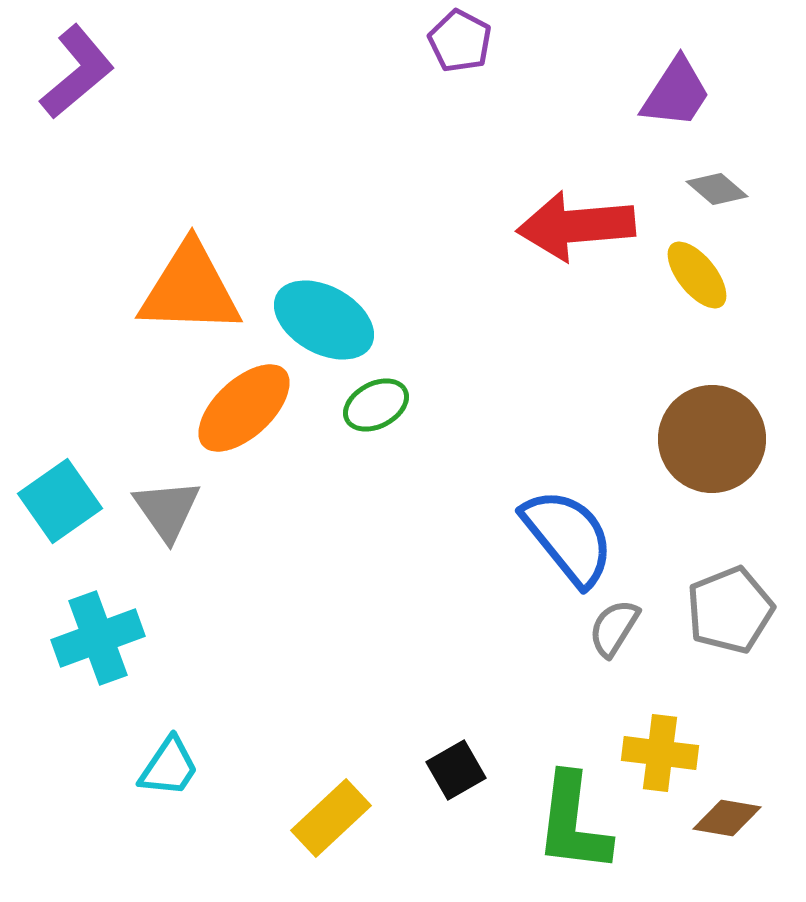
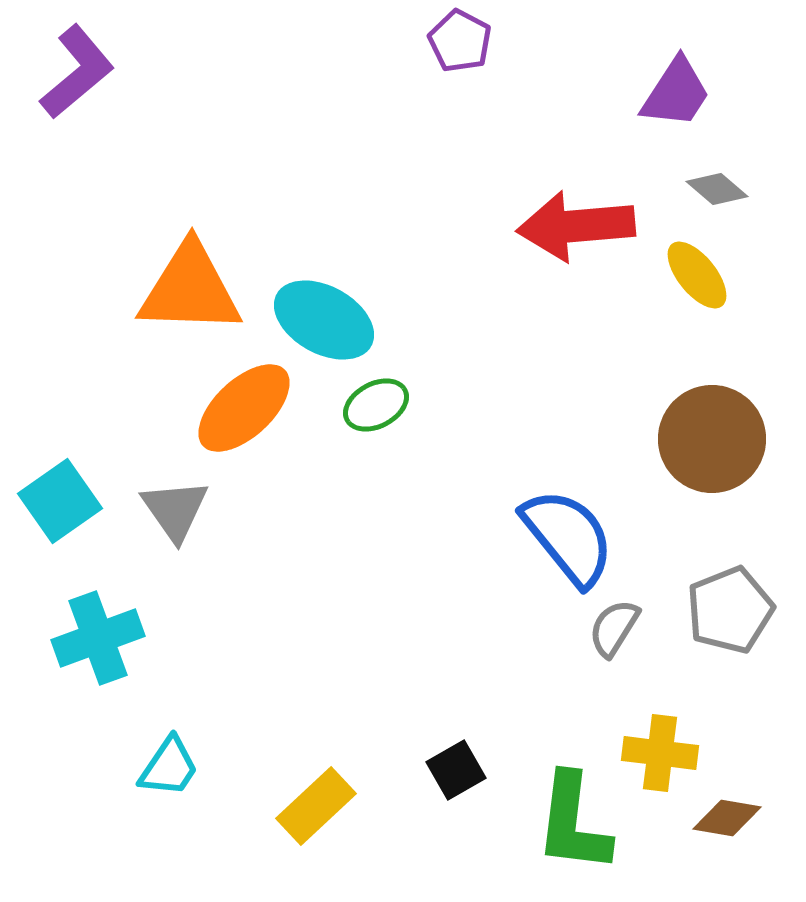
gray triangle: moved 8 px right
yellow rectangle: moved 15 px left, 12 px up
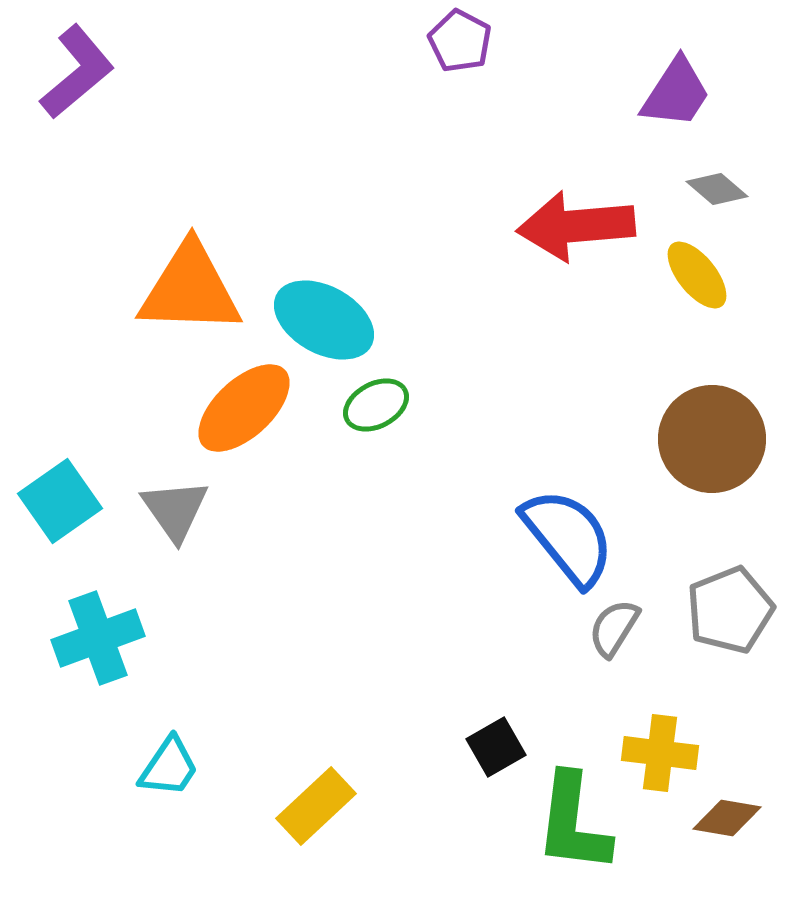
black square: moved 40 px right, 23 px up
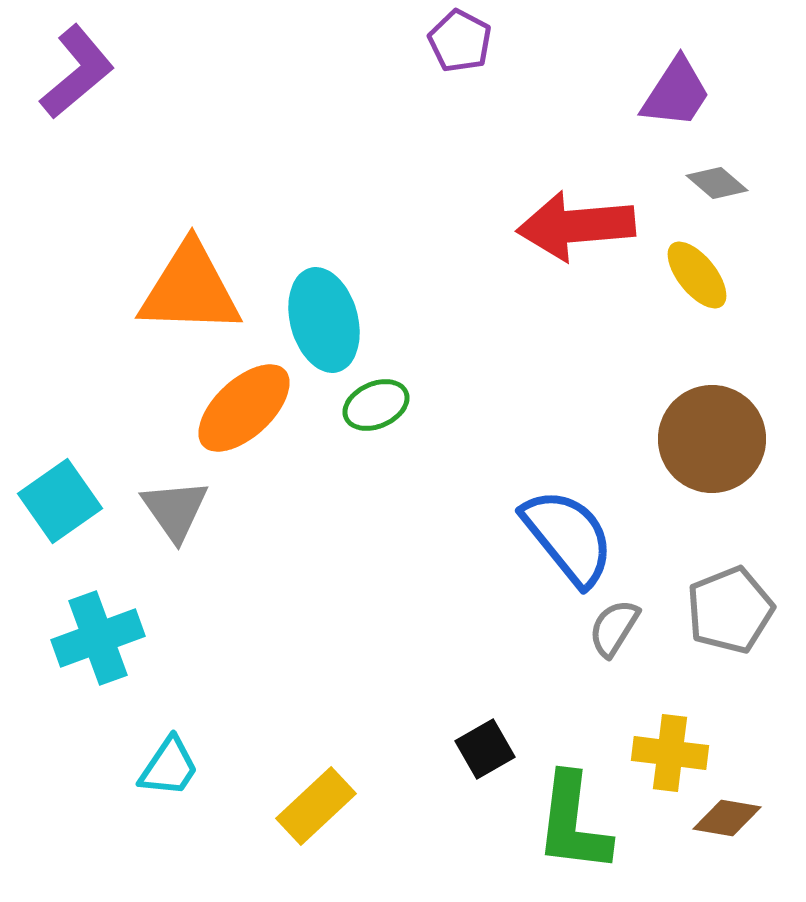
gray diamond: moved 6 px up
cyan ellipse: rotated 46 degrees clockwise
green ellipse: rotated 4 degrees clockwise
black square: moved 11 px left, 2 px down
yellow cross: moved 10 px right
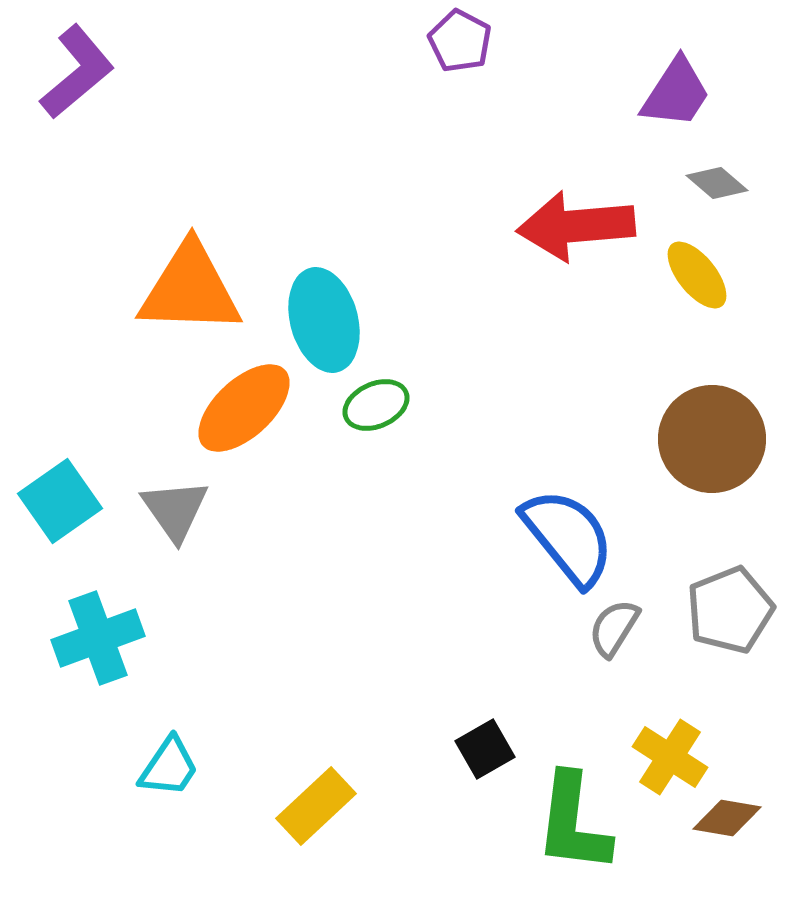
yellow cross: moved 4 px down; rotated 26 degrees clockwise
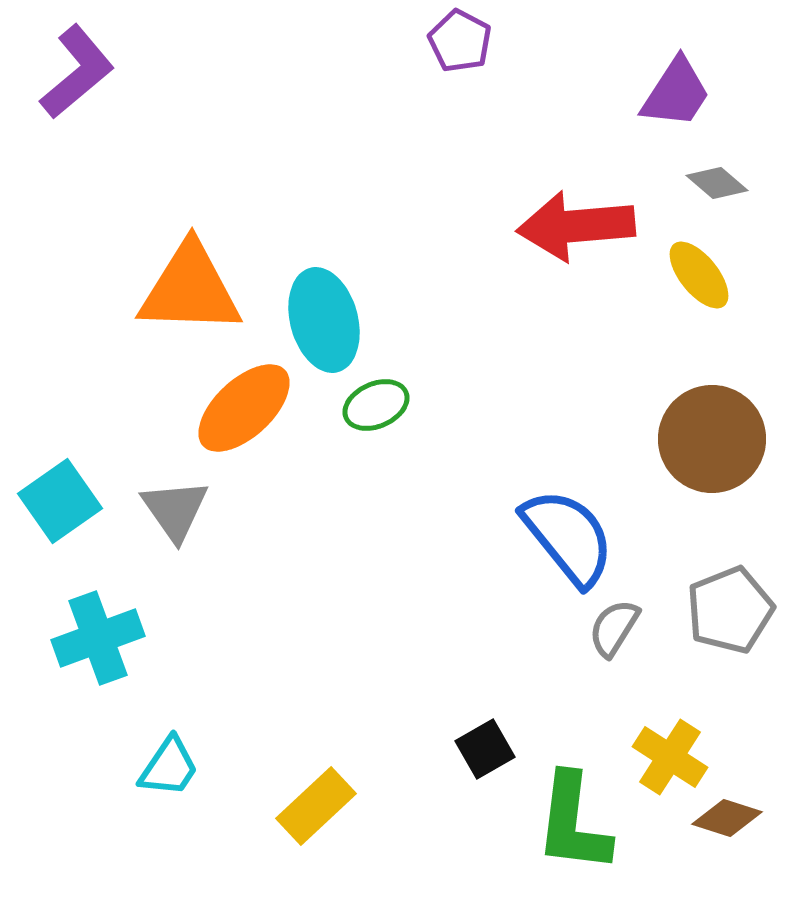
yellow ellipse: moved 2 px right
brown diamond: rotated 8 degrees clockwise
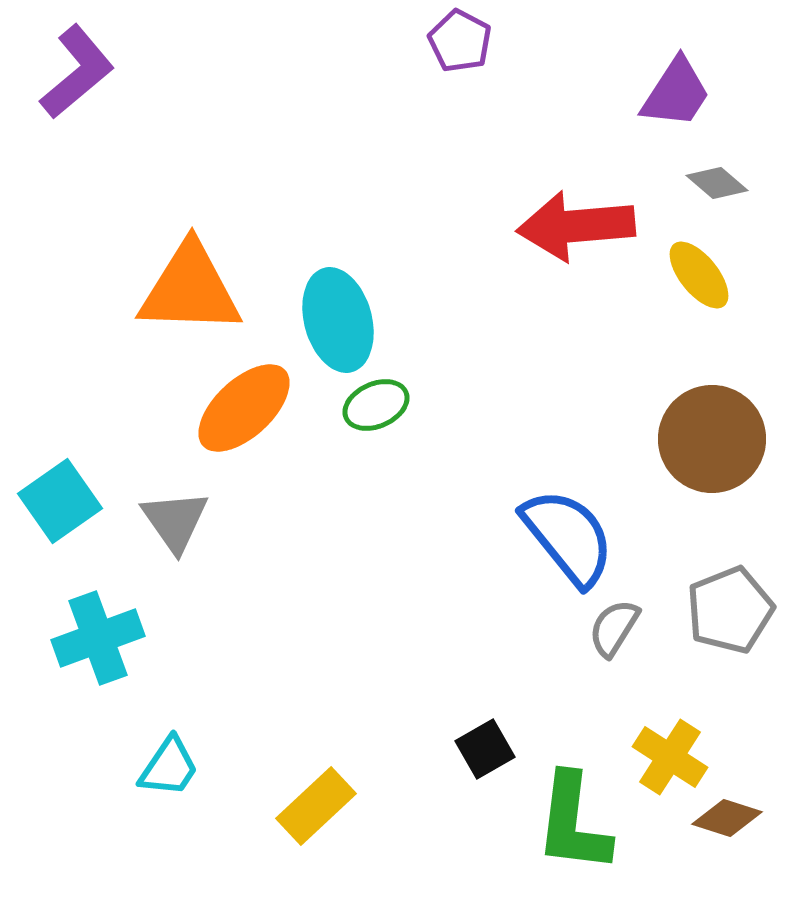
cyan ellipse: moved 14 px right
gray triangle: moved 11 px down
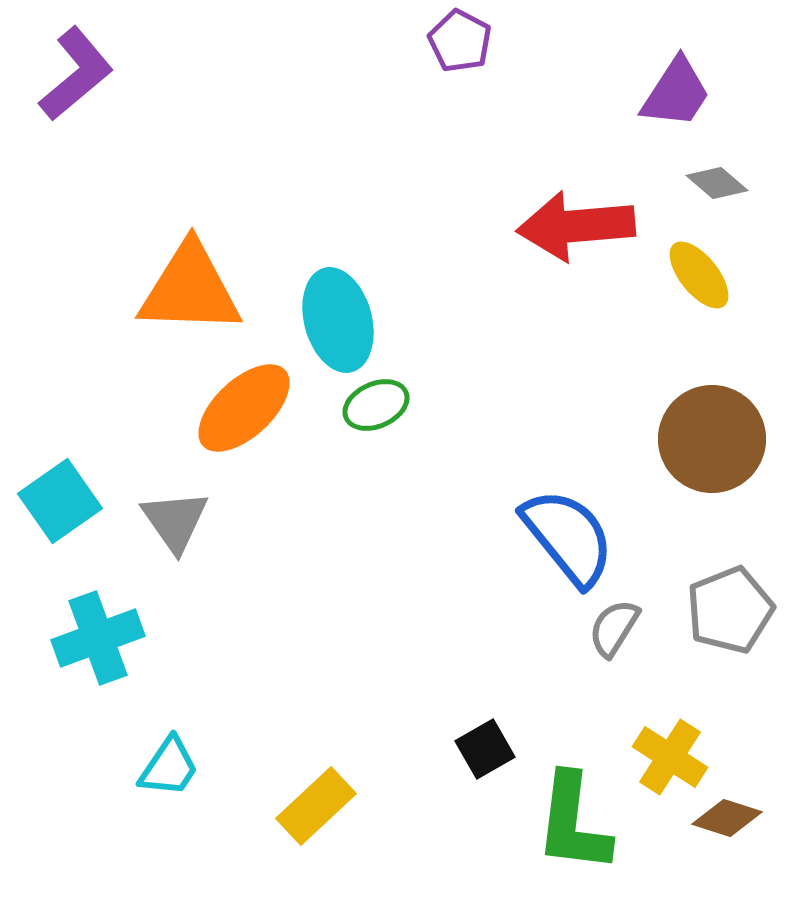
purple L-shape: moved 1 px left, 2 px down
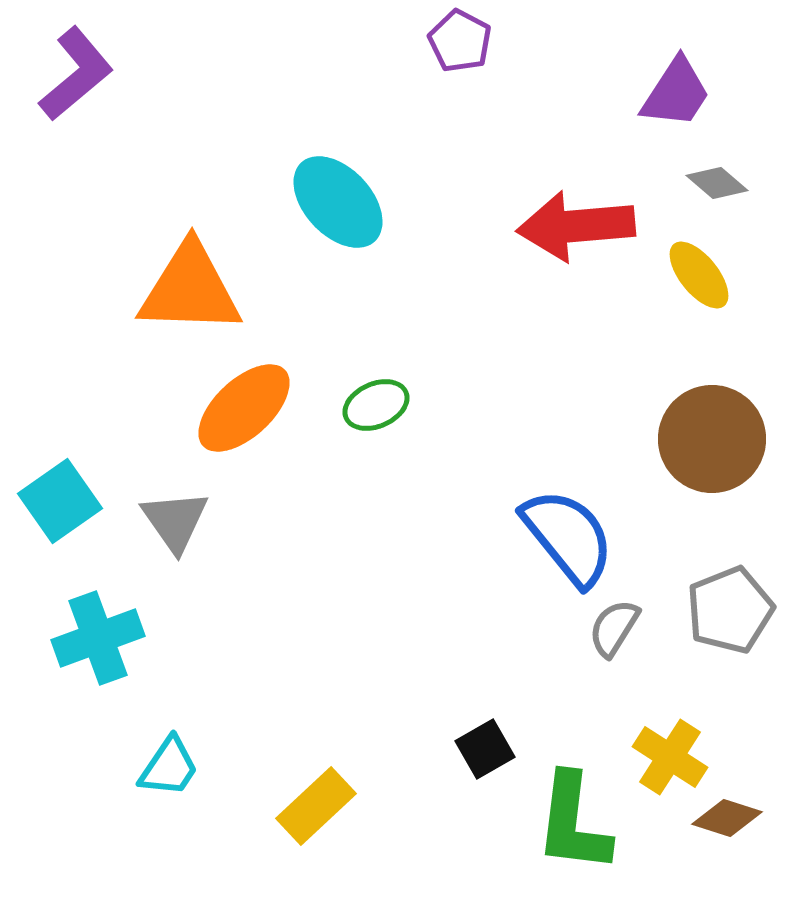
cyan ellipse: moved 118 px up; rotated 28 degrees counterclockwise
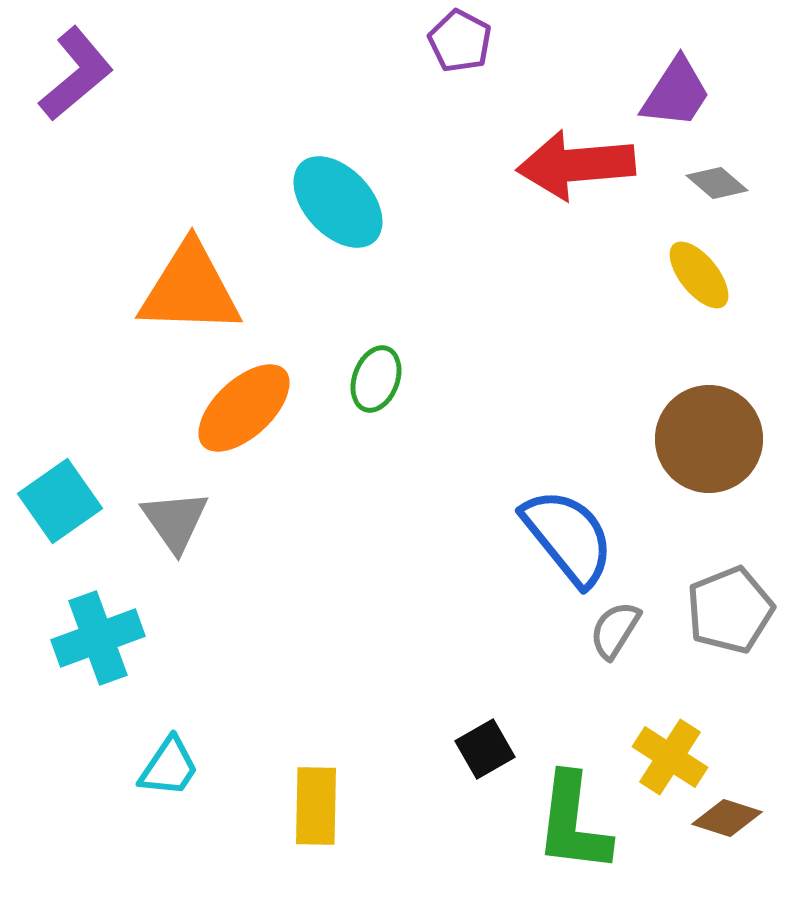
red arrow: moved 61 px up
green ellipse: moved 26 px up; rotated 46 degrees counterclockwise
brown circle: moved 3 px left
gray semicircle: moved 1 px right, 2 px down
yellow rectangle: rotated 46 degrees counterclockwise
